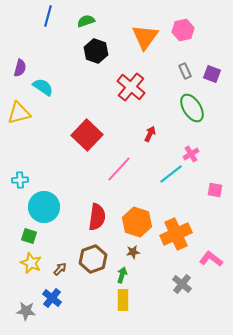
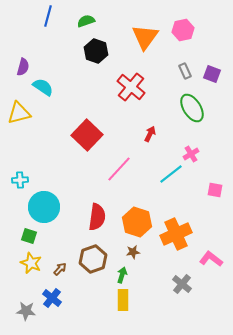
purple semicircle: moved 3 px right, 1 px up
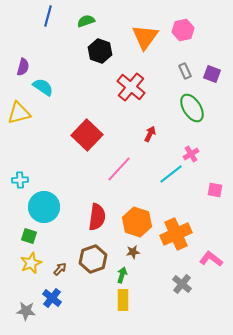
black hexagon: moved 4 px right
yellow star: rotated 25 degrees clockwise
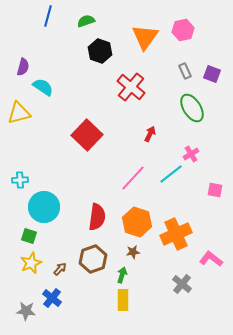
pink line: moved 14 px right, 9 px down
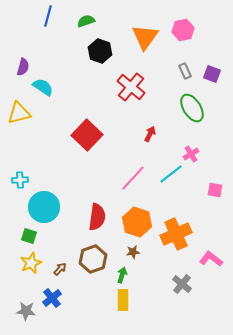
blue cross: rotated 12 degrees clockwise
